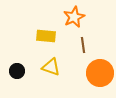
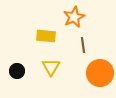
yellow triangle: rotated 42 degrees clockwise
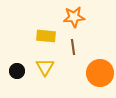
orange star: rotated 20 degrees clockwise
brown line: moved 10 px left, 2 px down
yellow triangle: moved 6 px left
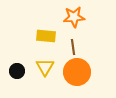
orange circle: moved 23 px left, 1 px up
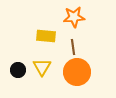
yellow triangle: moved 3 px left
black circle: moved 1 px right, 1 px up
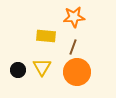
brown line: rotated 28 degrees clockwise
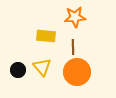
orange star: moved 1 px right
brown line: rotated 21 degrees counterclockwise
yellow triangle: rotated 12 degrees counterclockwise
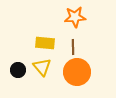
yellow rectangle: moved 1 px left, 7 px down
